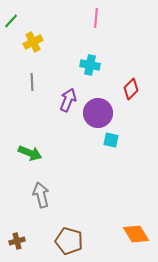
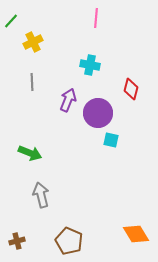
red diamond: rotated 30 degrees counterclockwise
brown pentagon: rotated 8 degrees clockwise
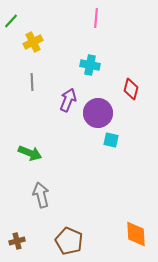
orange diamond: rotated 28 degrees clockwise
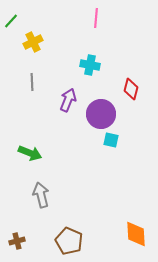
purple circle: moved 3 px right, 1 px down
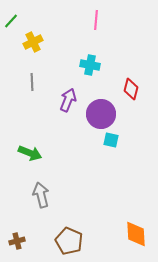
pink line: moved 2 px down
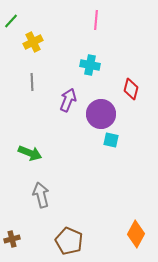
orange diamond: rotated 32 degrees clockwise
brown cross: moved 5 px left, 2 px up
